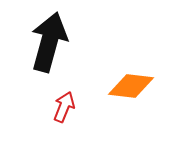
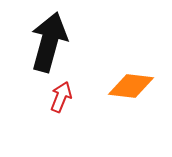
red arrow: moved 3 px left, 10 px up
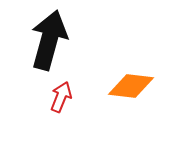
black arrow: moved 2 px up
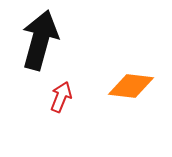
black arrow: moved 9 px left
